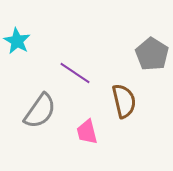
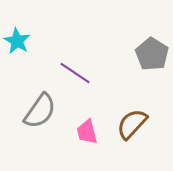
brown semicircle: moved 8 px right, 23 px down; rotated 124 degrees counterclockwise
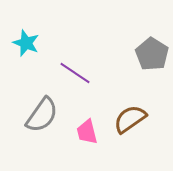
cyan star: moved 9 px right, 2 px down; rotated 8 degrees counterclockwise
gray semicircle: moved 2 px right, 4 px down
brown semicircle: moved 2 px left, 5 px up; rotated 12 degrees clockwise
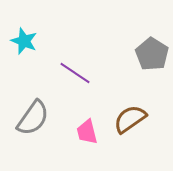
cyan star: moved 2 px left, 2 px up
gray semicircle: moved 9 px left, 3 px down
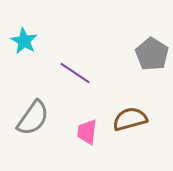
cyan star: rotated 8 degrees clockwise
brown semicircle: rotated 20 degrees clockwise
pink trapezoid: rotated 20 degrees clockwise
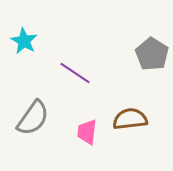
brown semicircle: rotated 8 degrees clockwise
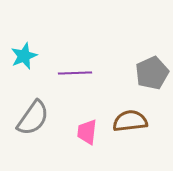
cyan star: moved 15 px down; rotated 20 degrees clockwise
gray pentagon: moved 19 px down; rotated 16 degrees clockwise
purple line: rotated 36 degrees counterclockwise
brown semicircle: moved 2 px down
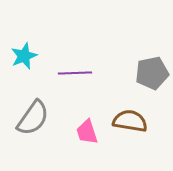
gray pentagon: rotated 12 degrees clockwise
brown semicircle: rotated 16 degrees clockwise
pink trapezoid: rotated 24 degrees counterclockwise
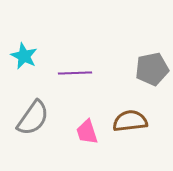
cyan star: rotated 24 degrees counterclockwise
gray pentagon: moved 4 px up
brown semicircle: rotated 16 degrees counterclockwise
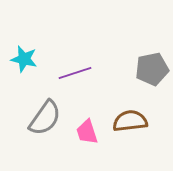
cyan star: moved 3 px down; rotated 12 degrees counterclockwise
purple line: rotated 16 degrees counterclockwise
gray semicircle: moved 12 px right
